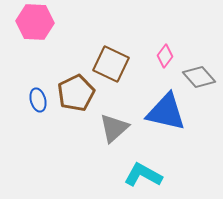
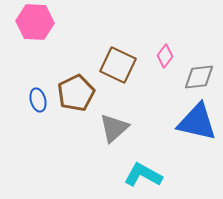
brown square: moved 7 px right, 1 px down
gray diamond: rotated 56 degrees counterclockwise
blue triangle: moved 31 px right, 10 px down
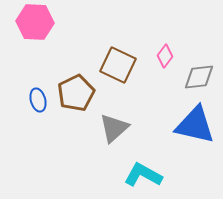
blue triangle: moved 2 px left, 3 px down
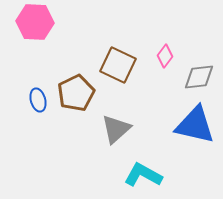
gray triangle: moved 2 px right, 1 px down
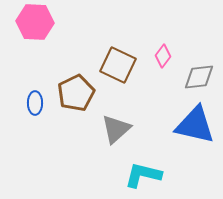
pink diamond: moved 2 px left
blue ellipse: moved 3 px left, 3 px down; rotated 15 degrees clockwise
cyan L-shape: rotated 15 degrees counterclockwise
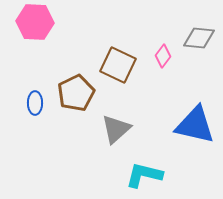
gray diamond: moved 39 px up; rotated 12 degrees clockwise
cyan L-shape: moved 1 px right
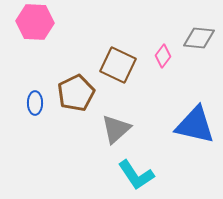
cyan L-shape: moved 8 px left; rotated 138 degrees counterclockwise
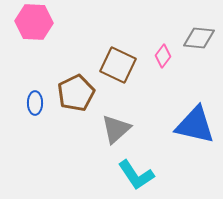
pink hexagon: moved 1 px left
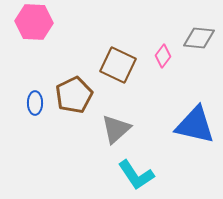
brown pentagon: moved 2 px left, 2 px down
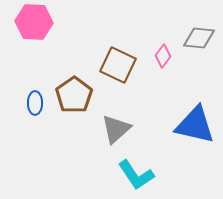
brown pentagon: rotated 9 degrees counterclockwise
